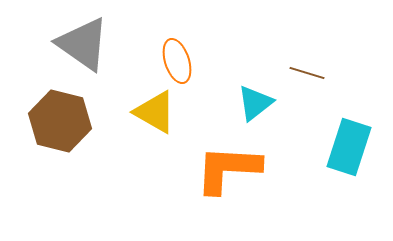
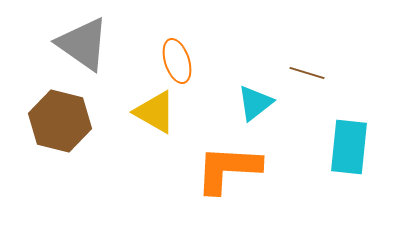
cyan rectangle: rotated 12 degrees counterclockwise
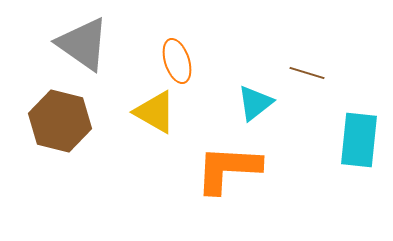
cyan rectangle: moved 10 px right, 7 px up
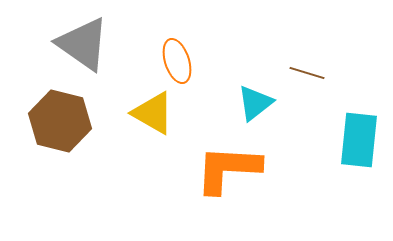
yellow triangle: moved 2 px left, 1 px down
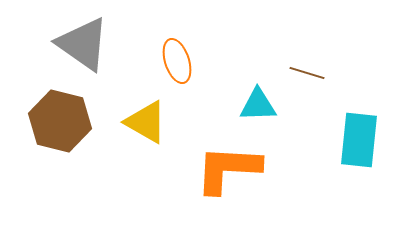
cyan triangle: moved 3 px right, 2 px down; rotated 36 degrees clockwise
yellow triangle: moved 7 px left, 9 px down
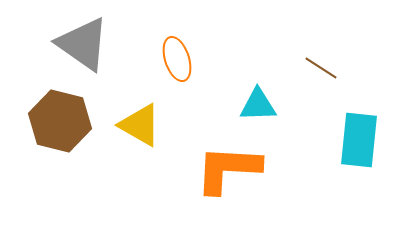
orange ellipse: moved 2 px up
brown line: moved 14 px right, 5 px up; rotated 16 degrees clockwise
yellow triangle: moved 6 px left, 3 px down
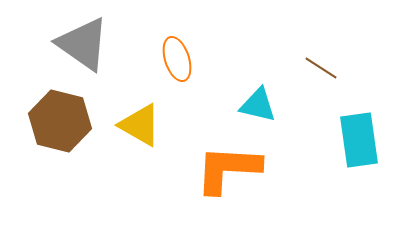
cyan triangle: rotated 15 degrees clockwise
cyan rectangle: rotated 14 degrees counterclockwise
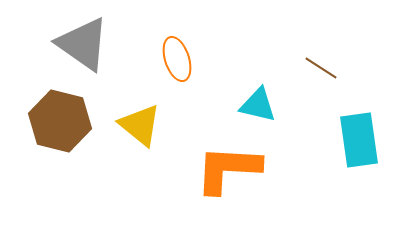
yellow triangle: rotated 9 degrees clockwise
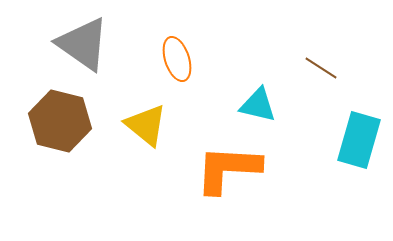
yellow triangle: moved 6 px right
cyan rectangle: rotated 24 degrees clockwise
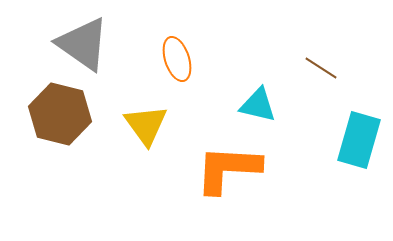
brown hexagon: moved 7 px up
yellow triangle: rotated 15 degrees clockwise
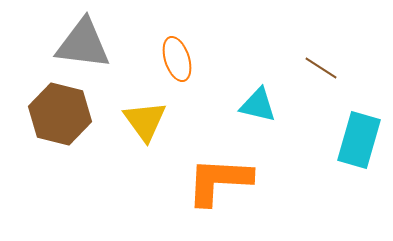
gray triangle: rotated 28 degrees counterclockwise
yellow triangle: moved 1 px left, 4 px up
orange L-shape: moved 9 px left, 12 px down
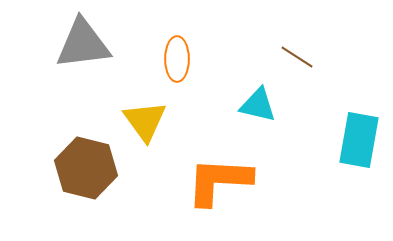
gray triangle: rotated 14 degrees counterclockwise
orange ellipse: rotated 18 degrees clockwise
brown line: moved 24 px left, 11 px up
brown hexagon: moved 26 px right, 54 px down
cyan rectangle: rotated 6 degrees counterclockwise
